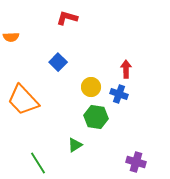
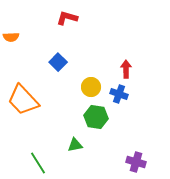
green triangle: rotated 21 degrees clockwise
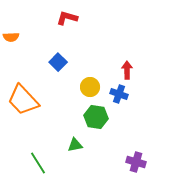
red arrow: moved 1 px right, 1 px down
yellow circle: moved 1 px left
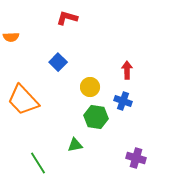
blue cross: moved 4 px right, 7 px down
purple cross: moved 4 px up
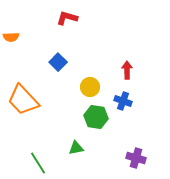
green triangle: moved 1 px right, 3 px down
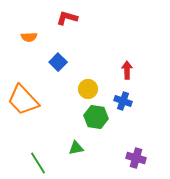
orange semicircle: moved 18 px right
yellow circle: moved 2 px left, 2 px down
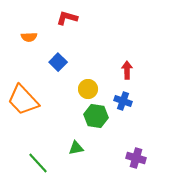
green hexagon: moved 1 px up
green line: rotated 10 degrees counterclockwise
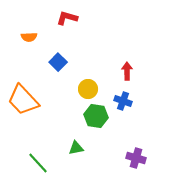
red arrow: moved 1 px down
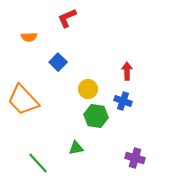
red L-shape: rotated 40 degrees counterclockwise
purple cross: moved 1 px left
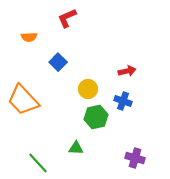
red arrow: rotated 78 degrees clockwise
green hexagon: moved 1 px down; rotated 20 degrees counterclockwise
green triangle: rotated 14 degrees clockwise
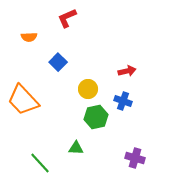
green line: moved 2 px right
